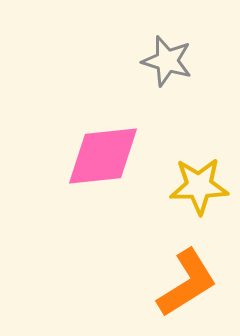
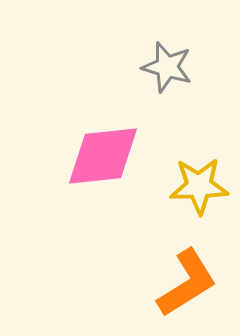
gray star: moved 6 px down
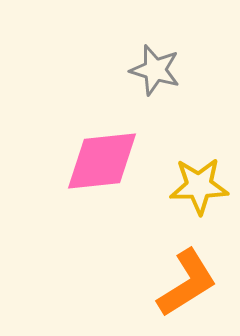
gray star: moved 12 px left, 3 px down
pink diamond: moved 1 px left, 5 px down
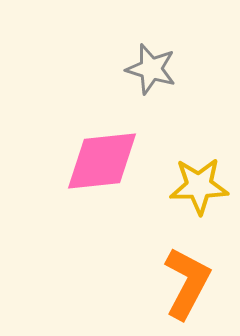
gray star: moved 4 px left, 1 px up
orange L-shape: rotated 30 degrees counterclockwise
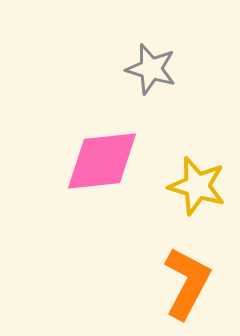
yellow star: moved 2 px left; rotated 18 degrees clockwise
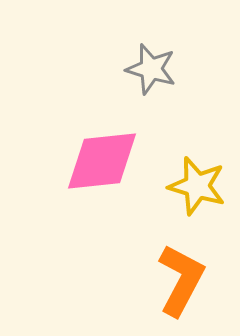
orange L-shape: moved 6 px left, 3 px up
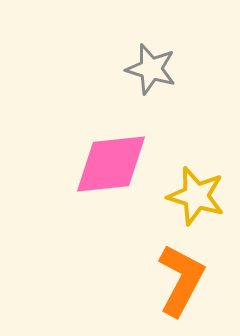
pink diamond: moved 9 px right, 3 px down
yellow star: moved 1 px left, 10 px down
